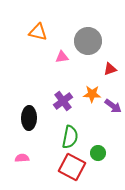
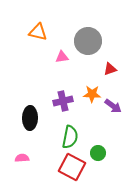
purple cross: rotated 24 degrees clockwise
black ellipse: moved 1 px right
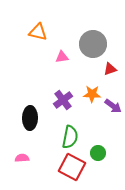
gray circle: moved 5 px right, 3 px down
purple cross: moved 1 px up; rotated 24 degrees counterclockwise
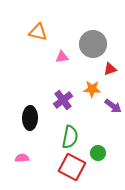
orange star: moved 5 px up
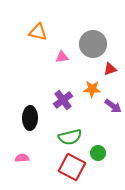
green semicircle: rotated 65 degrees clockwise
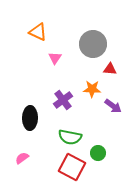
orange triangle: rotated 12 degrees clockwise
pink triangle: moved 7 px left, 1 px down; rotated 48 degrees counterclockwise
red triangle: rotated 24 degrees clockwise
green semicircle: rotated 25 degrees clockwise
pink semicircle: rotated 32 degrees counterclockwise
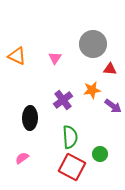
orange triangle: moved 21 px left, 24 px down
orange star: moved 1 px down; rotated 12 degrees counterclockwise
green semicircle: rotated 105 degrees counterclockwise
green circle: moved 2 px right, 1 px down
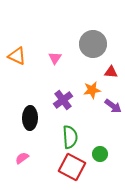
red triangle: moved 1 px right, 3 px down
